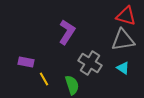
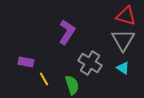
gray triangle: rotated 50 degrees counterclockwise
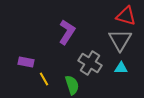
gray triangle: moved 3 px left
cyan triangle: moved 2 px left; rotated 32 degrees counterclockwise
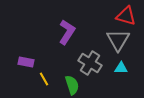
gray triangle: moved 2 px left
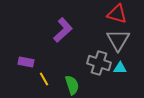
red triangle: moved 9 px left, 2 px up
purple L-shape: moved 4 px left, 2 px up; rotated 15 degrees clockwise
gray cross: moved 9 px right; rotated 15 degrees counterclockwise
cyan triangle: moved 1 px left
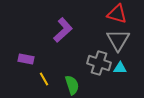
purple rectangle: moved 3 px up
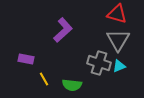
cyan triangle: moved 1 px left, 2 px up; rotated 24 degrees counterclockwise
green semicircle: rotated 114 degrees clockwise
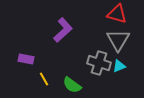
green semicircle: rotated 30 degrees clockwise
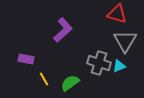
gray triangle: moved 7 px right, 1 px down
green semicircle: moved 2 px left, 2 px up; rotated 108 degrees clockwise
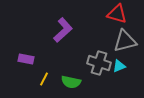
gray triangle: rotated 45 degrees clockwise
yellow line: rotated 56 degrees clockwise
green semicircle: moved 1 px right, 1 px up; rotated 132 degrees counterclockwise
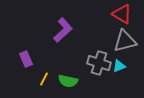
red triangle: moved 5 px right; rotated 15 degrees clockwise
purple rectangle: rotated 56 degrees clockwise
green semicircle: moved 3 px left, 1 px up
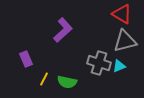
green semicircle: moved 1 px left, 1 px down
